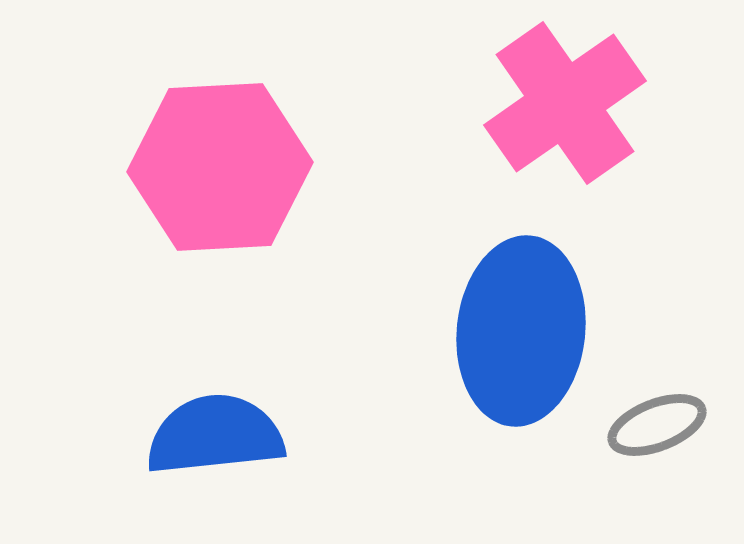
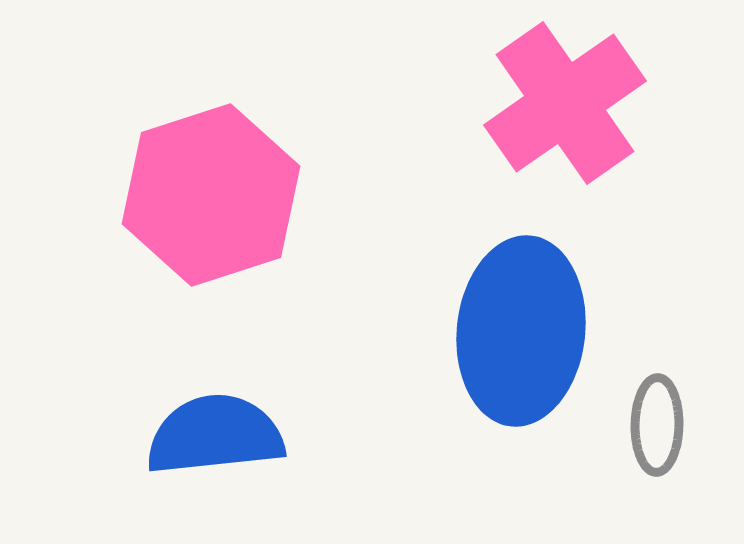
pink hexagon: moved 9 px left, 28 px down; rotated 15 degrees counterclockwise
gray ellipse: rotated 68 degrees counterclockwise
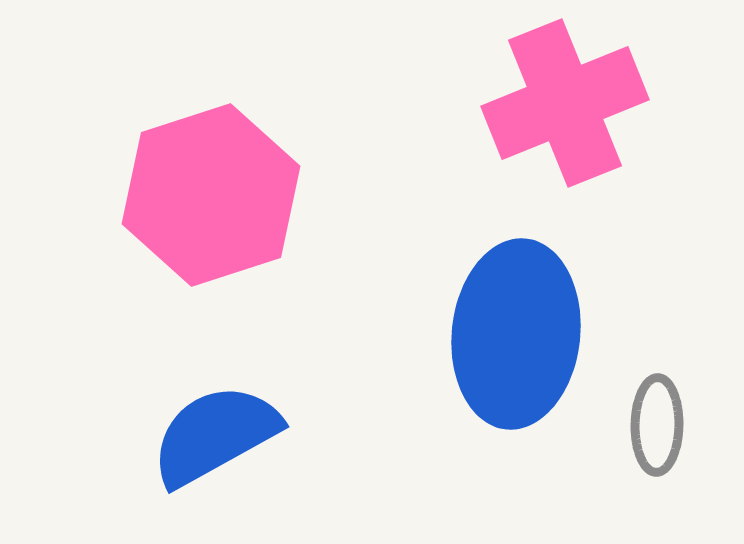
pink cross: rotated 13 degrees clockwise
blue ellipse: moved 5 px left, 3 px down
blue semicircle: rotated 23 degrees counterclockwise
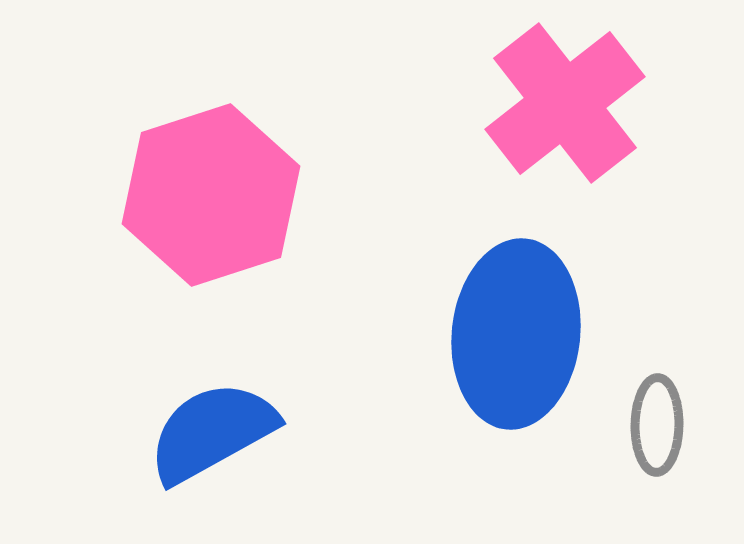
pink cross: rotated 16 degrees counterclockwise
blue semicircle: moved 3 px left, 3 px up
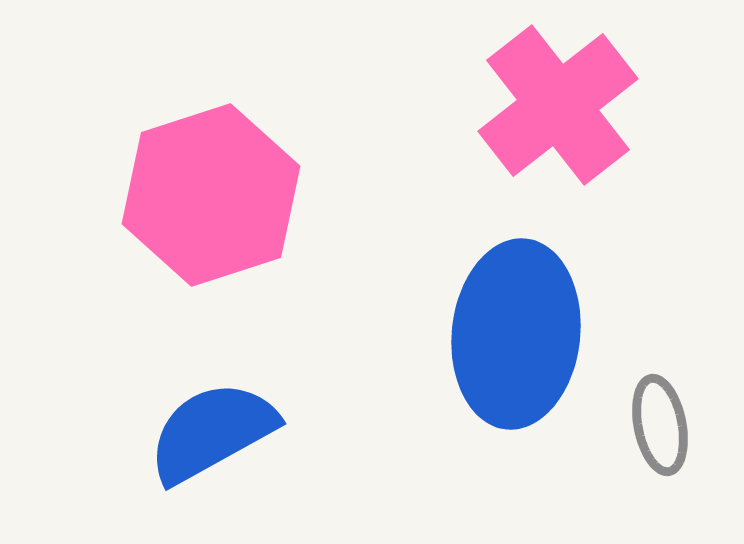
pink cross: moved 7 px left, 2 px down
gray ellipse: moved 3 px right; rotated 12 degrees counterclockwise
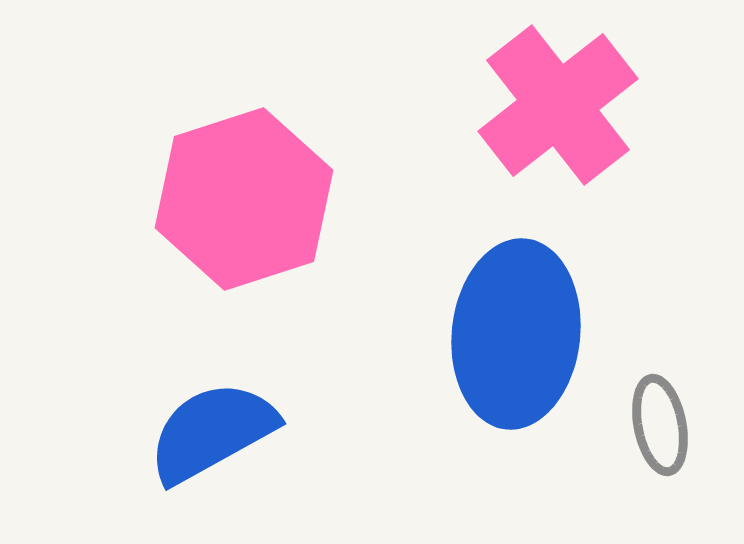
pink hexagon: moved 33 px right, 4 px down
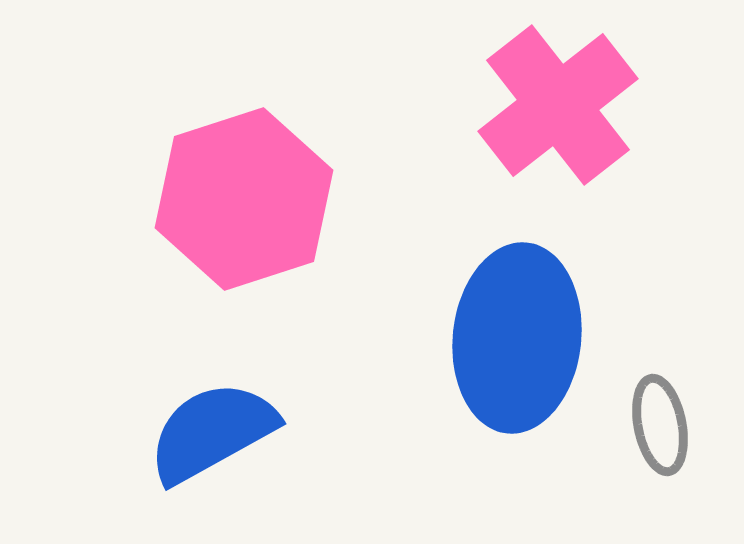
blue ellipse: moved 1 px right, 4 px down
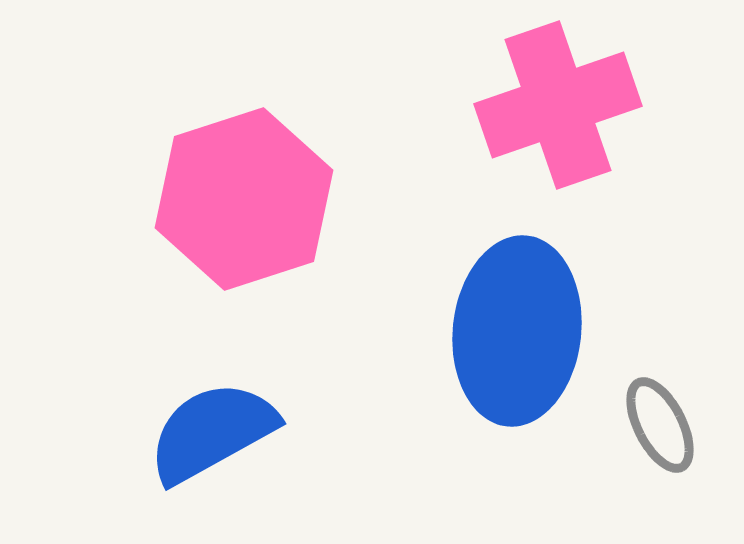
pink cross: rotated 19 degrees clockwise
blue ellipse: moved 7 px up
gray ellipse: rotated 16 degrees counterclockwise
